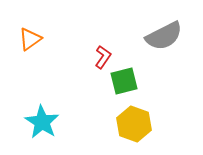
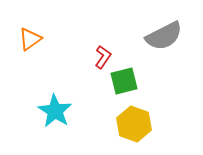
cyan star: moved 13 px right, 11 px up
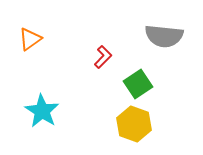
gray semicircle: rotated 33 degrees clockwise
red L-shape: rotated 10 degrees clockwise
green square: moved 14 px right, 3 px down; rotated 20 degrees counterclockwise
cyan star: moved 13 px left
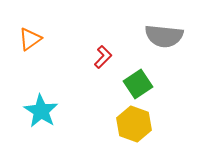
cyan star: moved 1 px left
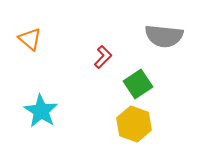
orange triangle: rotated 45 degrees counterclockwise
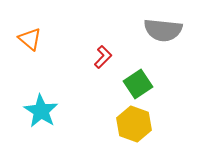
gray semicircle: moved 1 px left, 6 px up
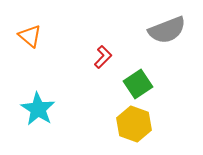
gray semicircle: moved 4 px right; rotated 27 degrees counterclockwise
orange triangle: moved 3 px up
cyan star: moved 3 px left, 2 px up
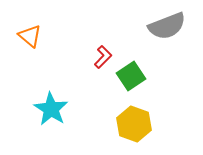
gray semicircle: moved 4 px up
green square: moved 7 px left, 8 px up
cyan star: moved 13 px right
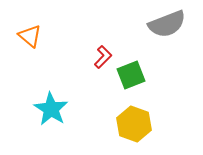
gray semicircle: moved 2 px up
green square: moved 1 px up; rotated 12 degrees clockwise
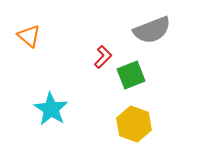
gray semicircle: moved 15 px left, 6 px down
orange triangle: moved 1 px left
